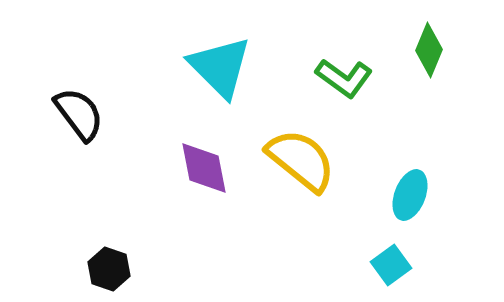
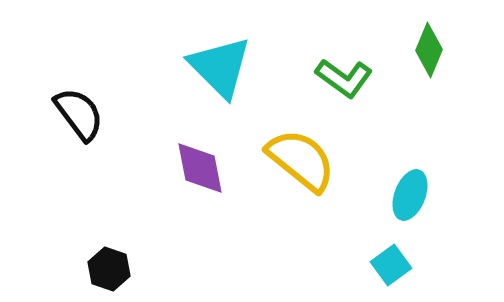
purple diamond: moved 4 px left
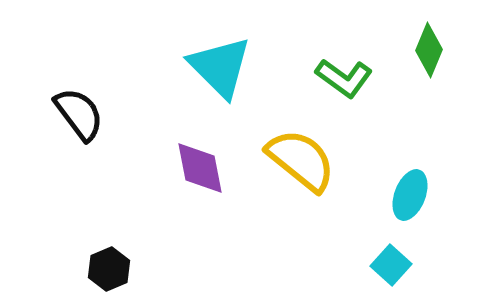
cyan square: rotated 12 degrees counterclockwise
black hexagon: rotated 18 degrees clockwise
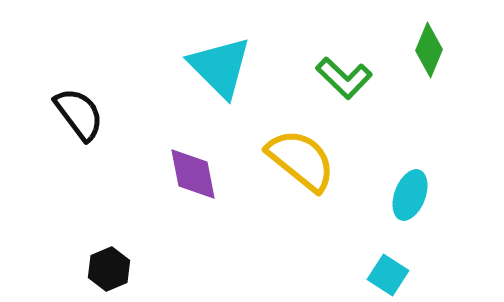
green L-shape: rotated 8 degrees clockwise
purple diamond: moved 7 px left, 6 px down
cyan square: moved 3 px left, 10 px down; rotated 9 degrees counterclockwise
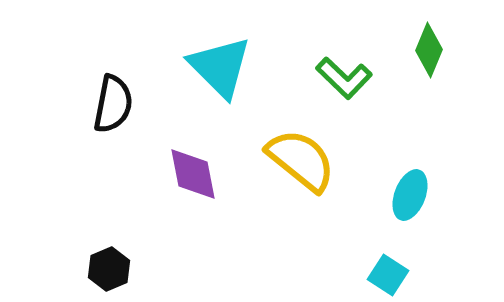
black semicircle: moved 34 px right, 10 px up; rotated 48 degrees clockwise
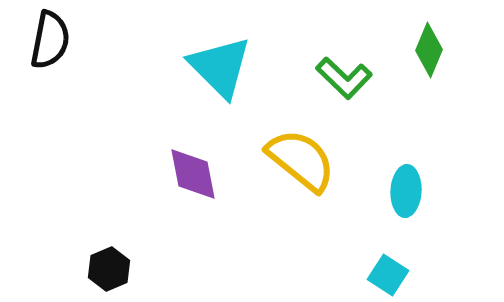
black semicircle: moved 63 px left, 64 px up
cyan ellipse: moved 4 px left, 4 px up; rotated 18 degrees counterclockwise
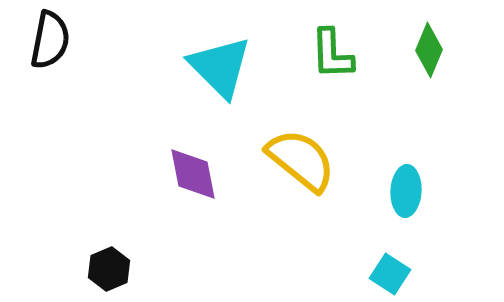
green L-shape: moved 12 px left, 24 px up; rotated 44 degrees clockwise
cyan square: moved 2 px right, 1 px up
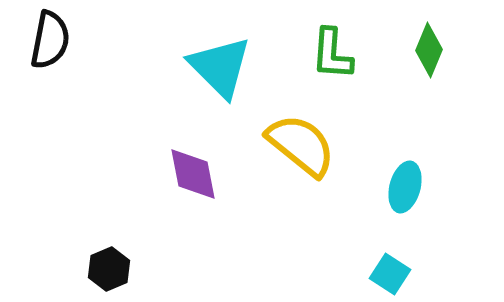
green L-shape: rotated 6 degrees clockwise
yellow semicircle: moved 15 px up
cyan ellipse: moved 1 px left, 4 px up; rotated 12 degrees clockwise
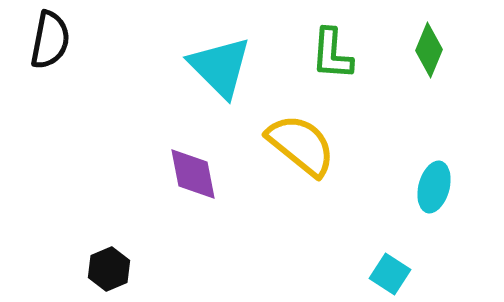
cyan ellipse: moved 29 px right
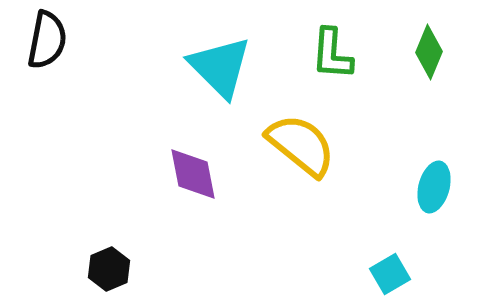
black semicircle: moved 3 px left
green diamond: moved 2 px down
cyan square: rotated 27 degrees clockwise
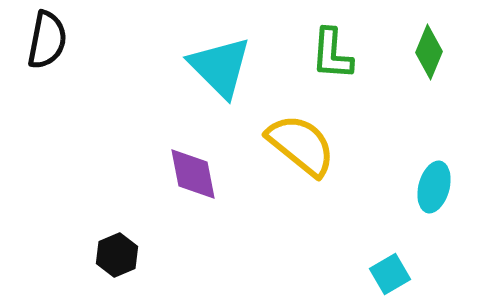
black hexagon: moved 8 px right, 14 px up
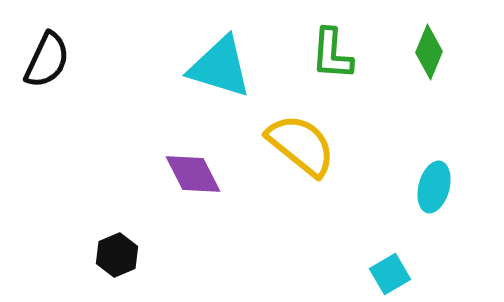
black semicircle: moved 20 px down; rotated 14 degrees clockwise
cyan triangle: rotated 28 degrees counterclockwise
purple diamond: rotated 16 degrees counterclockwise
